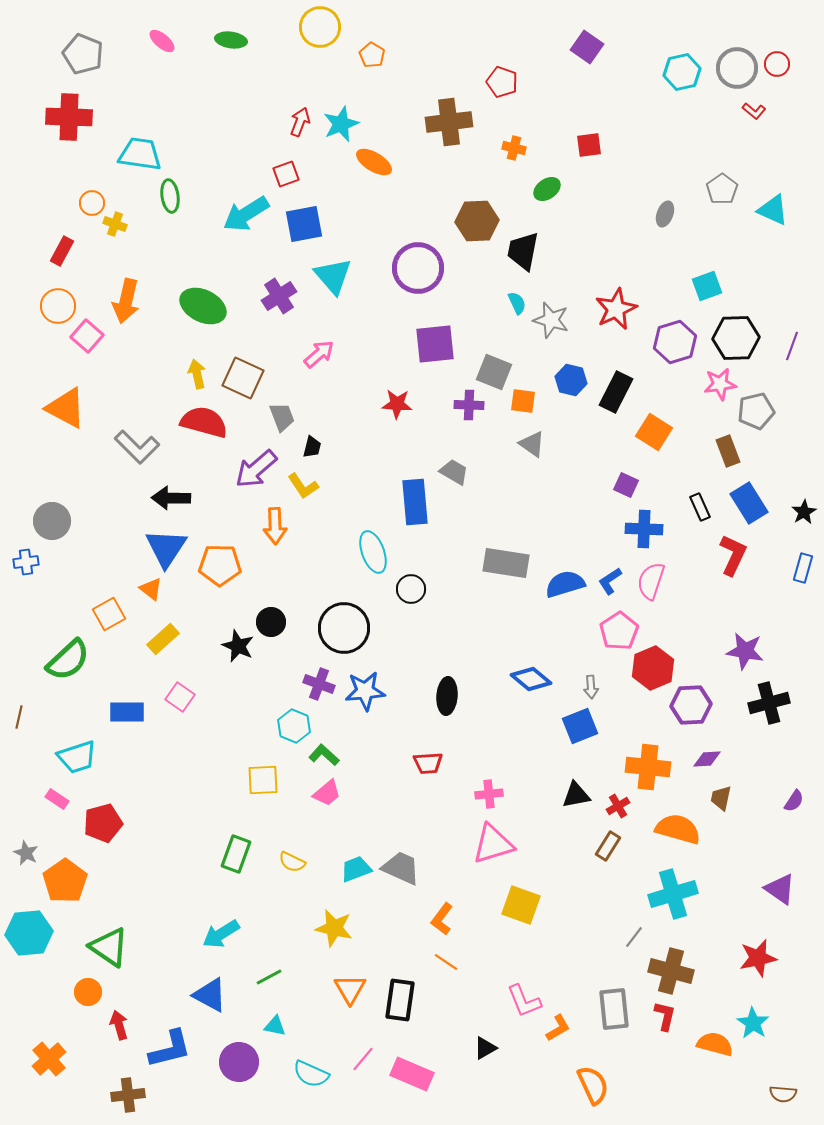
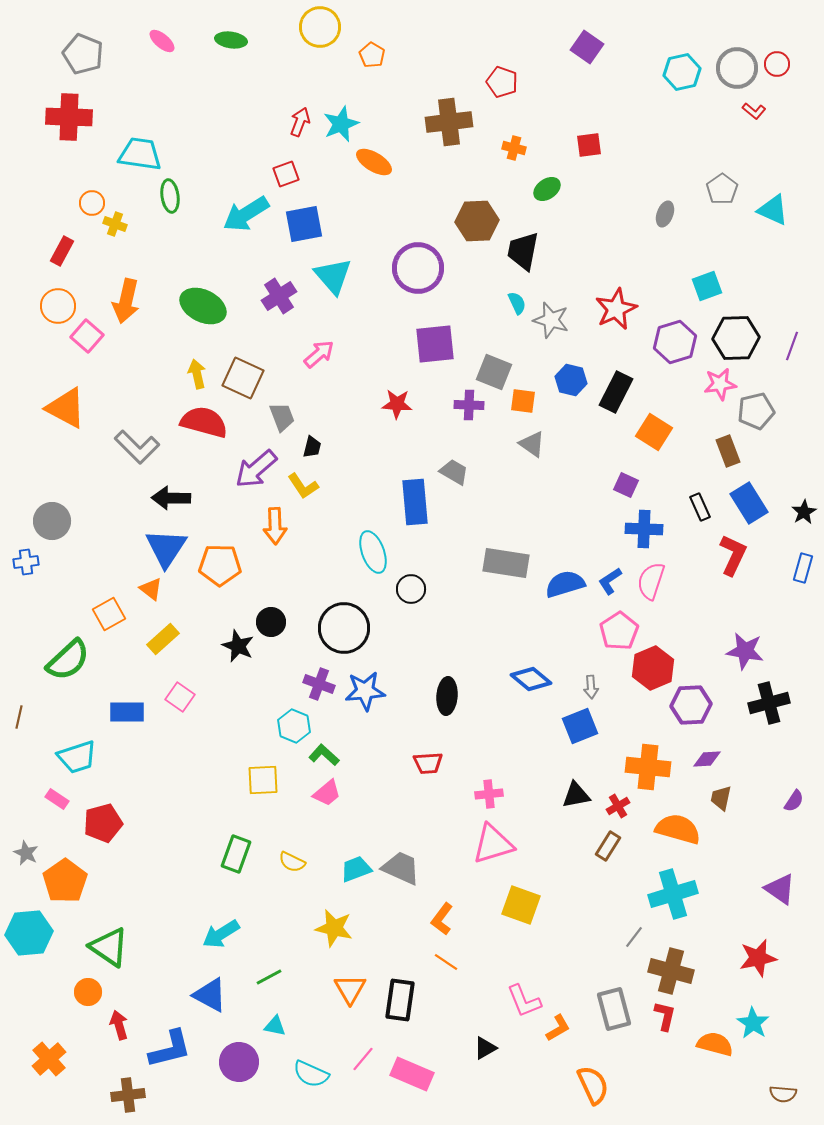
gray rectangle at (614, 1009): rotated 9 degrees counterclockwise
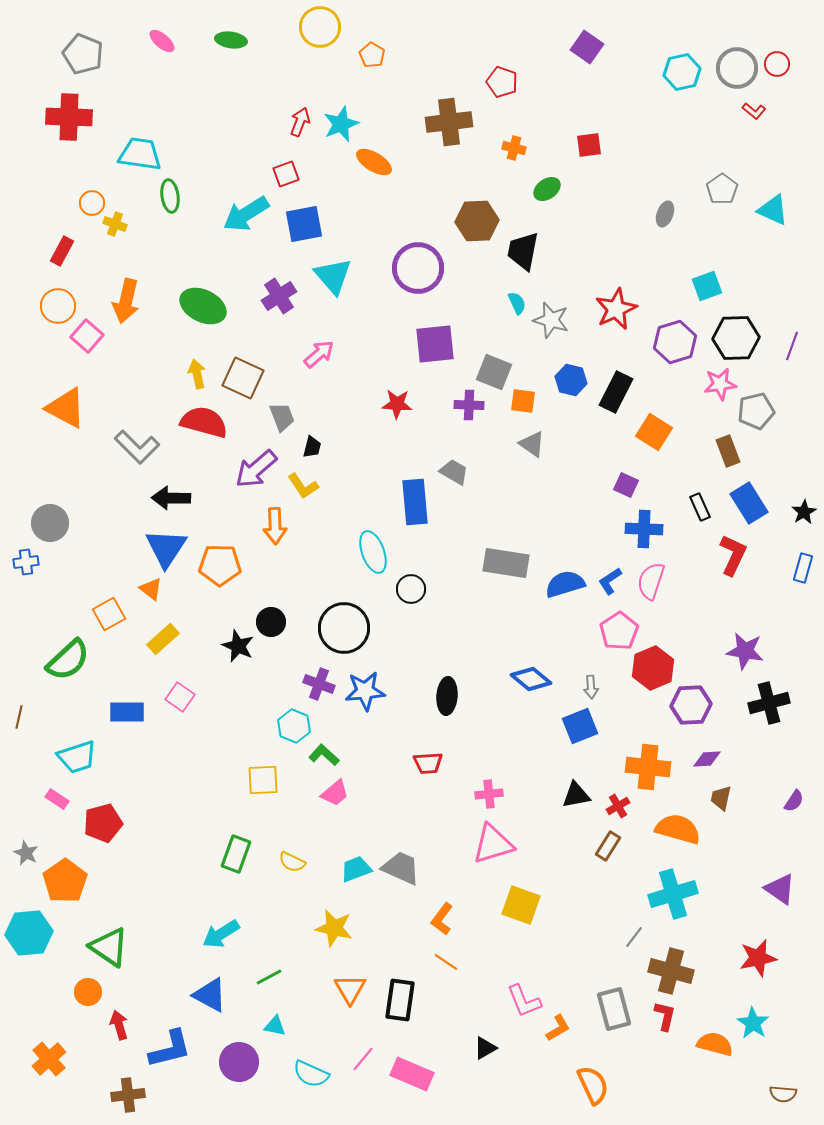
gray circle at (52, 521): moved 2 px left, 2 px down
pink trapezoid at (327, 793): moved 8 px right
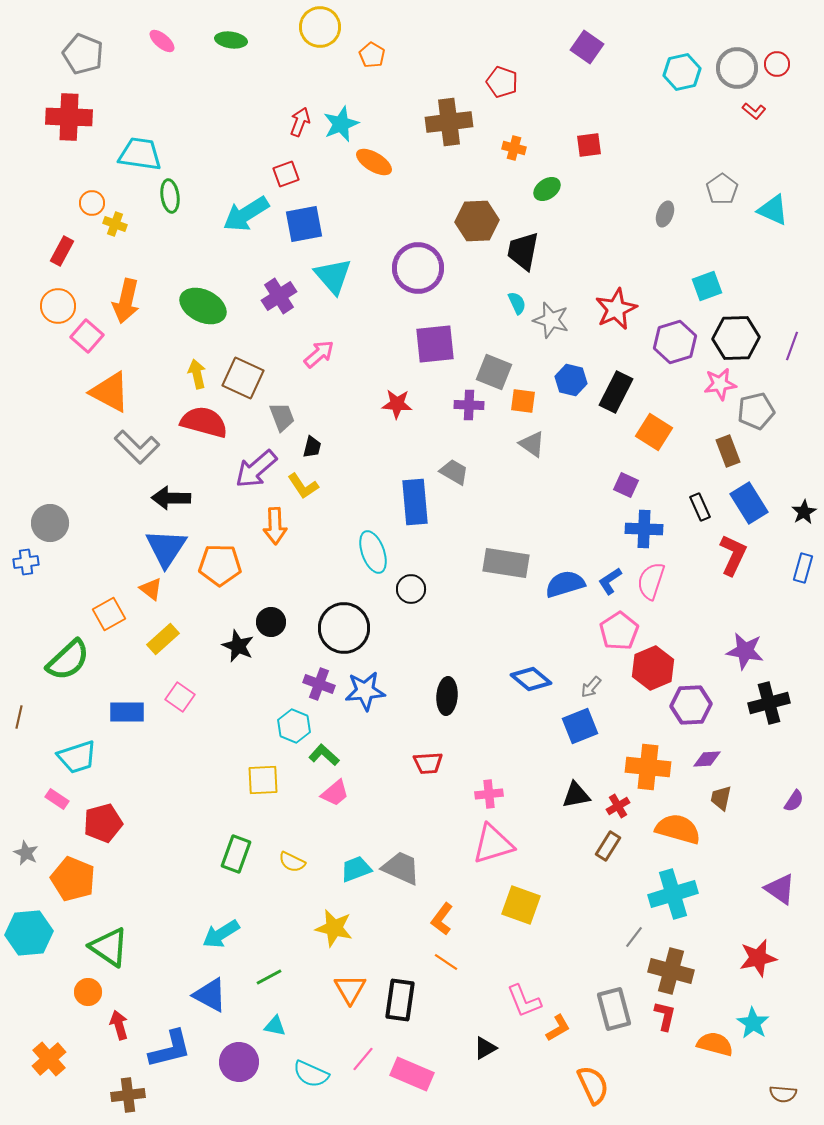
orange triangle at (66, 408): moved 44 px right, 16 px up
gray arrow at (591, 687): rotated 45 degrees clockwise
orange pentagon at (65, 881): moved 8 px right, 2 px up; rotated 15 degrees counterclockwise
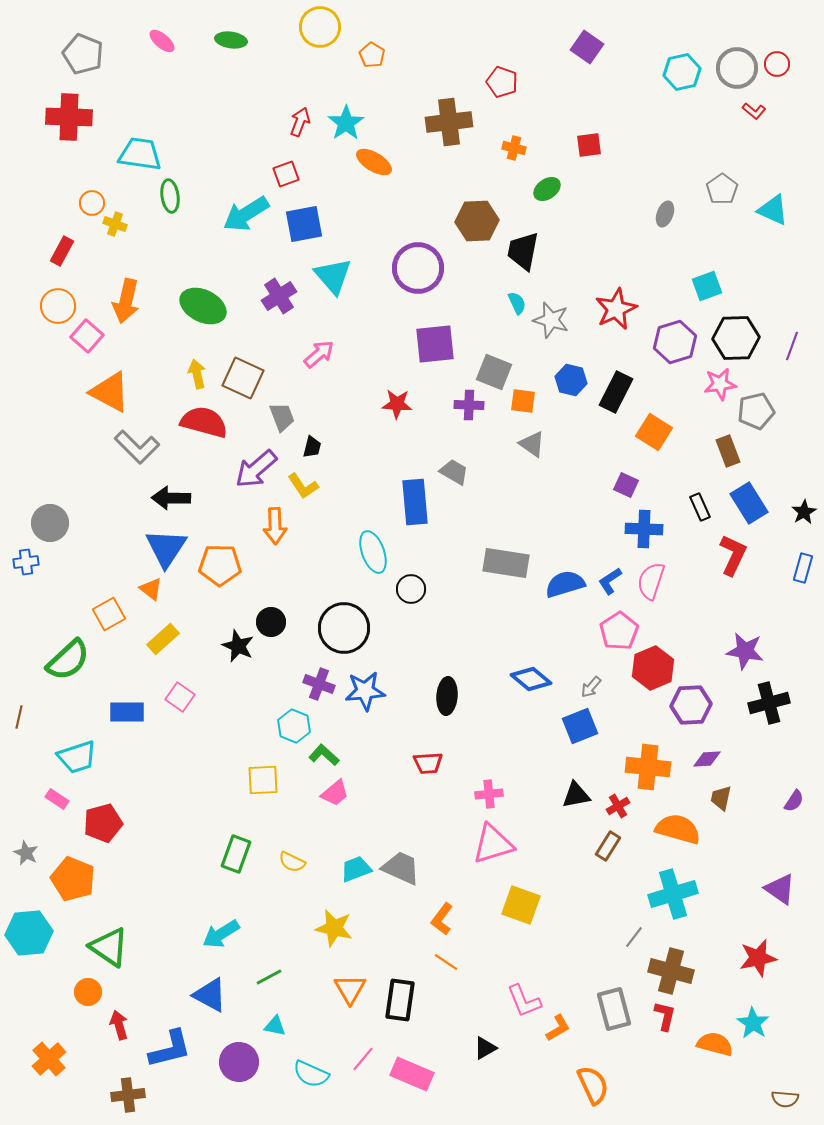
cyan star at (341, 124): moved 5 px right, 1 px up; rotated 12 degrees counterclockwise
brown semicircle at (783, 1094): moved 2 px right, 5 px down
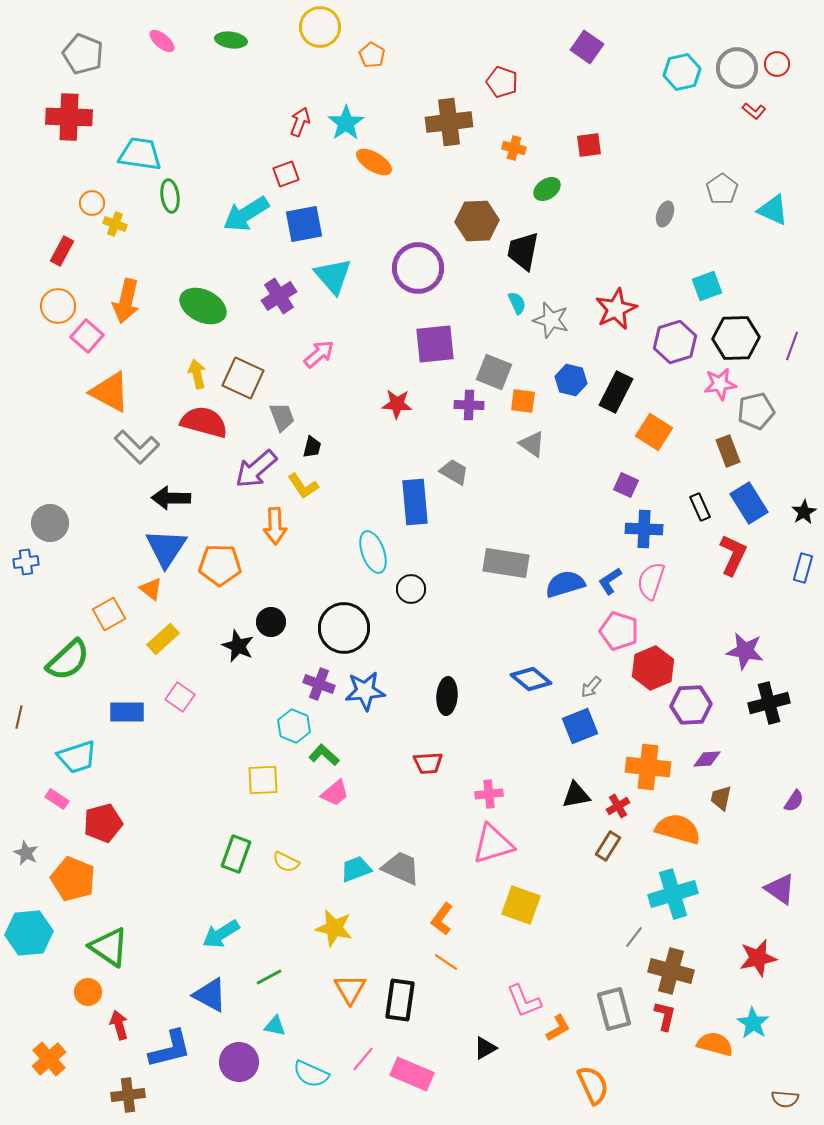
pink pentagon at (619, 631): rotated 21 degrees counterclockwise
yellow semicircle at (292, 862): moved 6 px left
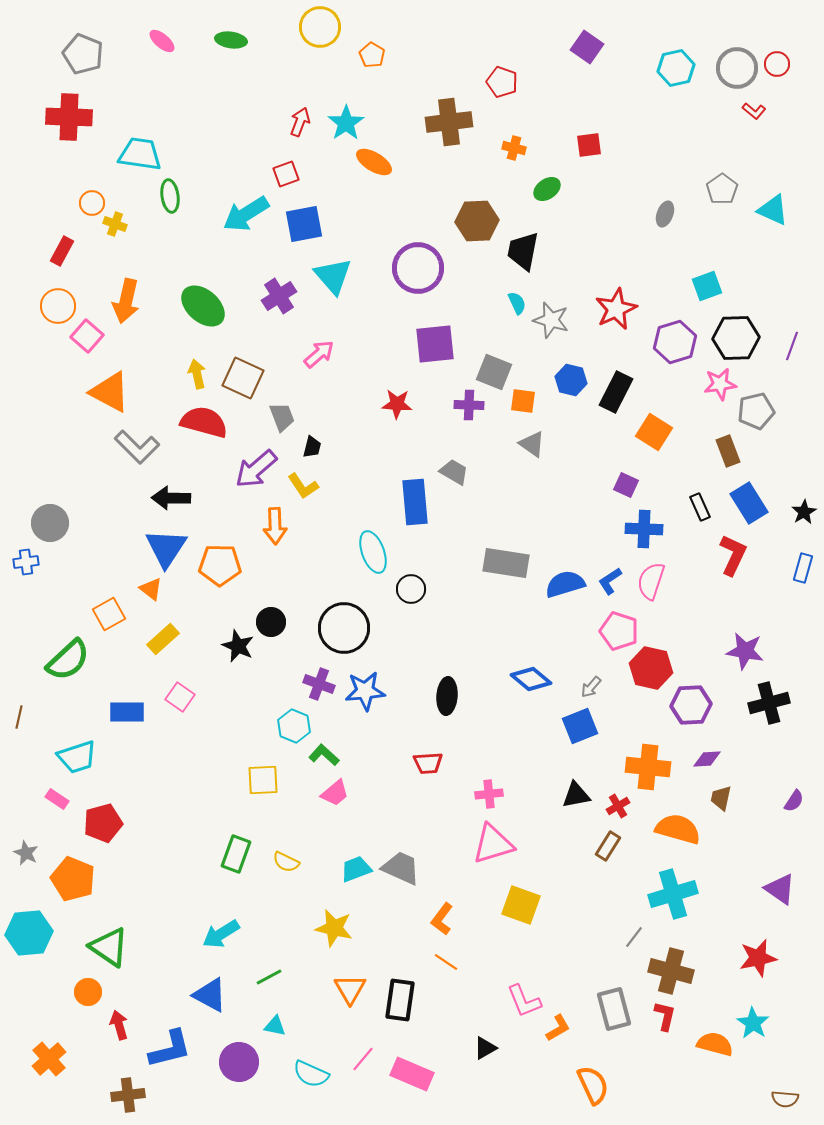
cyan hexagon at (682, 72): moved 6 px left, 4 px up
green ellipse at (203, 306): rotated 15 degrees clockwise
red hexagon at (653, 668): moved 2 px left; rotated 24 degrees counterclockwise
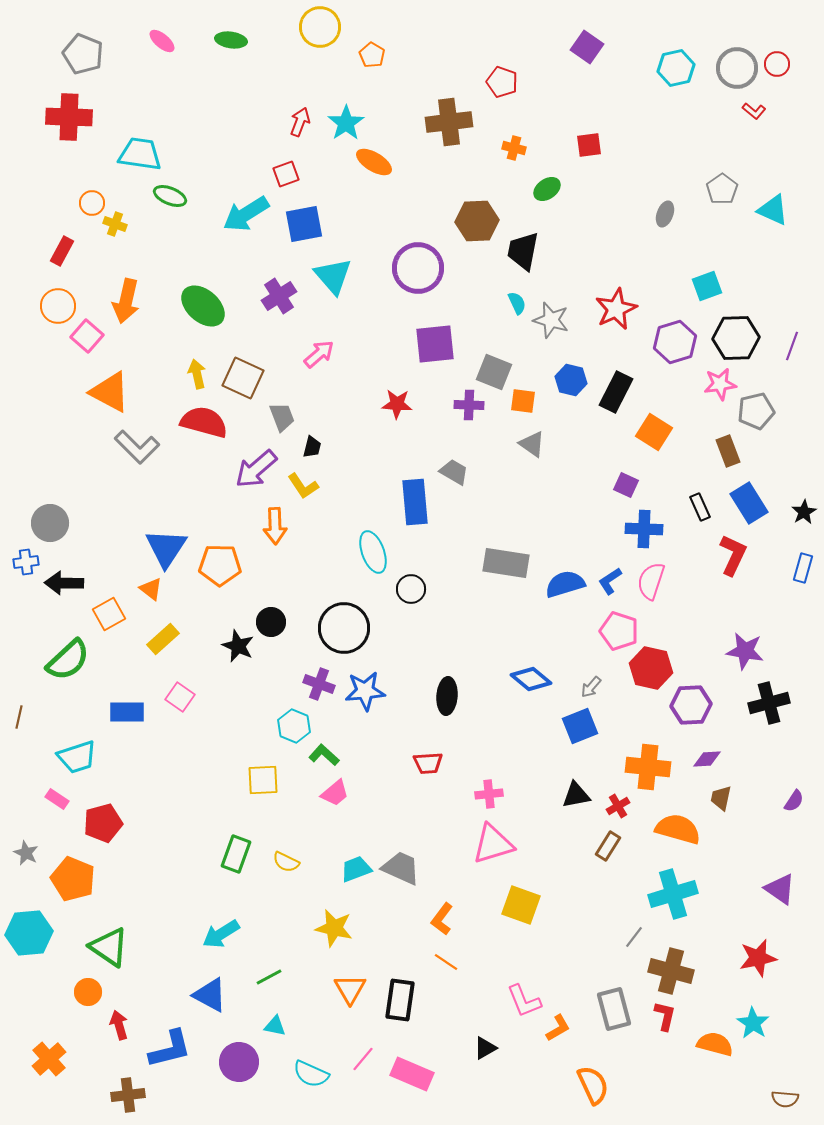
green ellipse at (170, 196): rotated 60 degrees counterclockwise
black arrow at (171, 498): moved 107 px left, 85 px down
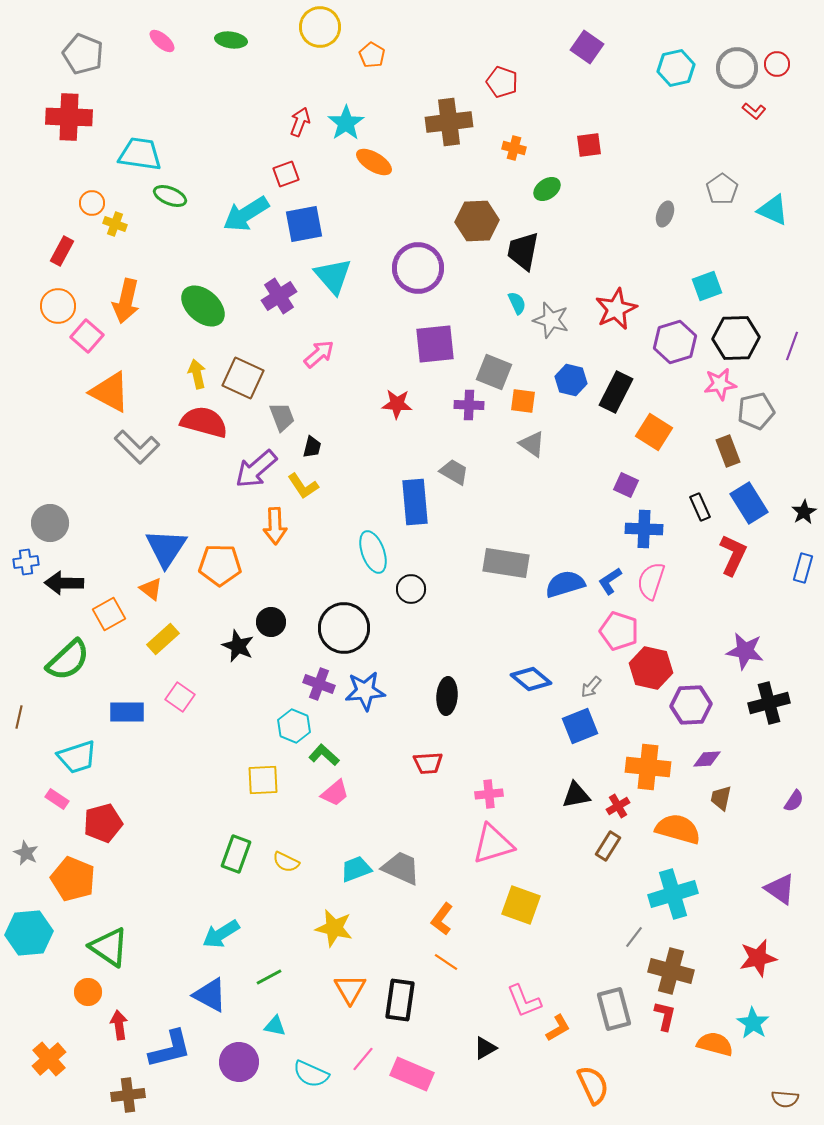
red arrow at (119, 1025): rotated 8 degrees clockwise
